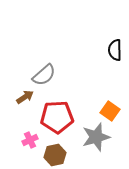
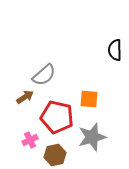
orange square: moved 21 px left, 12 px up; rotated 30 degrees counterclockwise
red pentagon: rotated 16 degrees clockwise
gray star: moved 4 px left
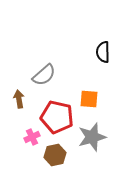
black semicircle: moved 12 px left, 2 px down
brown arrow: moved 6 px left, 2 px down; rotated 66 degrees counterclockwise
pink cross: moved 2 px right, 3 px up
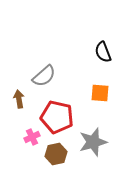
black semicircle: rotated 20 degrees counterclockwise
gray semicircle: moved 1 px down
orange square: moved 11 px right, 6 px up
gray star: moved 1 px right, 5 px down
brown hexagon: moved 1 px right, 1 px up
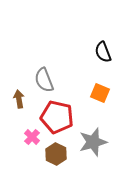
gray semicircle: moved 4 px down; rotated 110 degrees clockwise
orange square: rotated 18 degrees clockwise
pink cross: rotated 21 degrees counterclockwise
brown hexagon: rotated 20 degrees counterclockwise
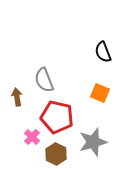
brown arrow: moved 2 px left, 2 px up
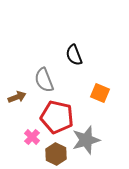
black semicircle: moved 29 px left, 3 px down
brown arrow: rotated 78 degrees clockwise
gray star: moved 7 px left, 2 px up
